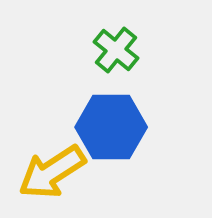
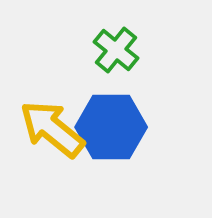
yellow arrow: moved 43 px up; rotated 72 degrees clockwise
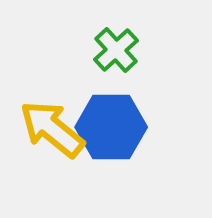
green cross: rotated 9 degrees clockwise
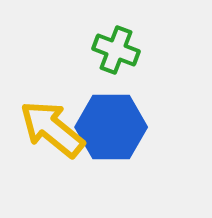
green cross: rotated 27 degrees counterclockwise
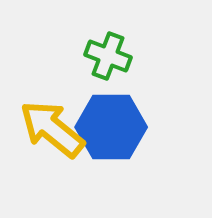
green cross: moved 8 px left, 6 px down
